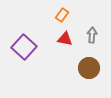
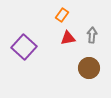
red triangle: moved 3 px right, 1 px up; rotated 21 degrees counterclockwise
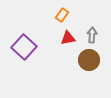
brown circle: moved 8 px up
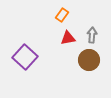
purple square: moved 1 px right, 10 px down
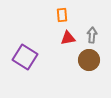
orange rectangle: rotated 40 degrees counterclockwise
purple square: rotated 10 degrees counterclockwise
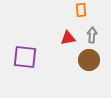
orange rectangle: moved 19 px right, 5 px up
purple square: rotated 25 degrees counterclockwise
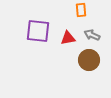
gray arrow: rotated 70 degrees counterclockwise
purple square: moved 13 px right, 26 px up
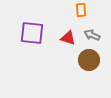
purple square: moved 6 px left, 2 px down
red triangle: rotated 28 degrees clockwise
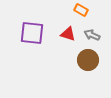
orange rectangle: rotated 56 degrees counterclockwise
red triangle: moved 4 px up
brown circle: moved 1 px left
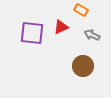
red triangle: moved 7 px left, 7 px up; rotated 42 degrees counterclockwise
brown circle: moved 5 px left, 6 px down
